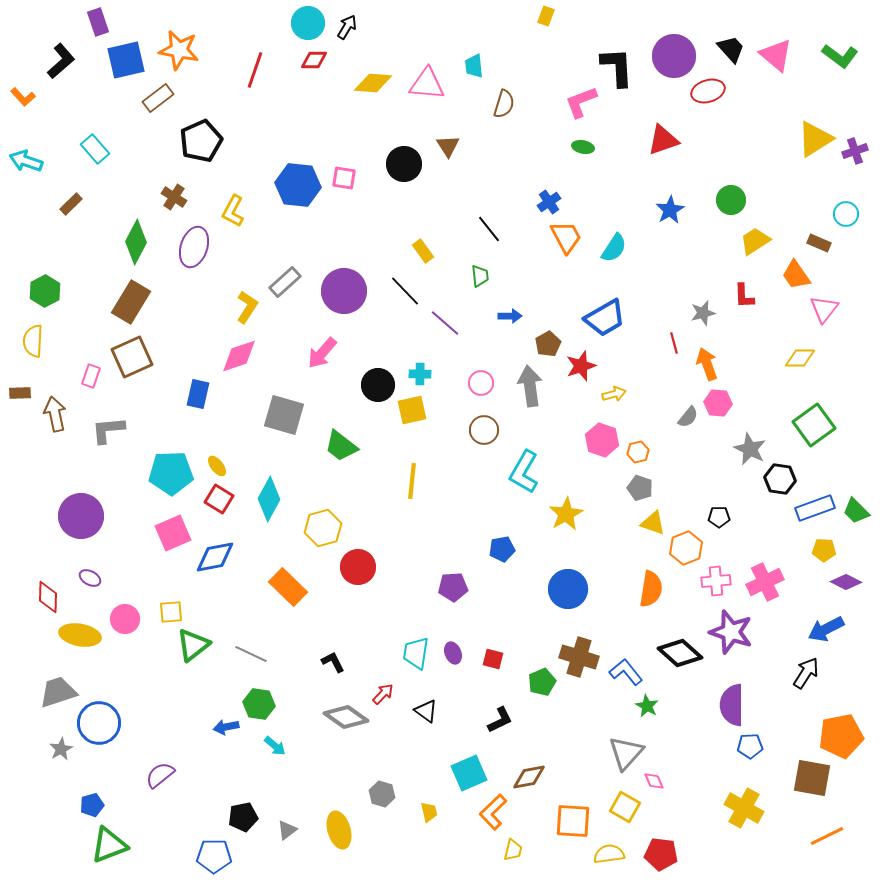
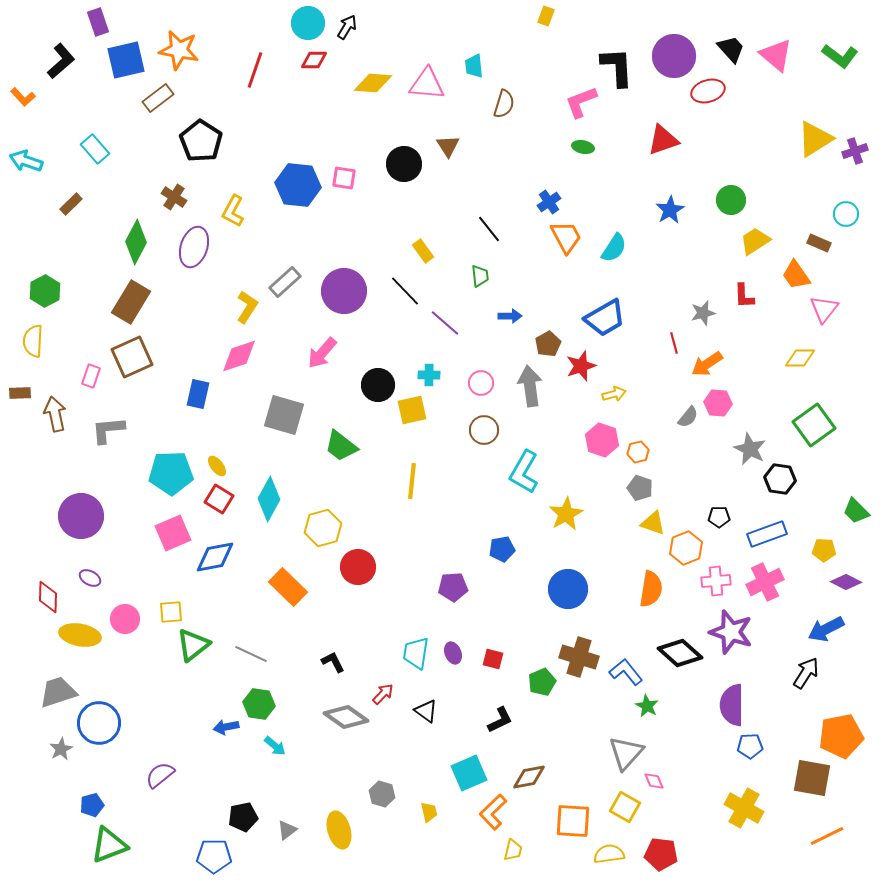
black pentagon at (201, 141): rotated 15 degrees counterclockwise
orange arrow at (707, 364): rotated 104 degrees counterclockwise
cyan cross at (420, 374): moved 9 px right, 1 px down
blue rectangle at (815, 508): moved 48 px left, 26 px down
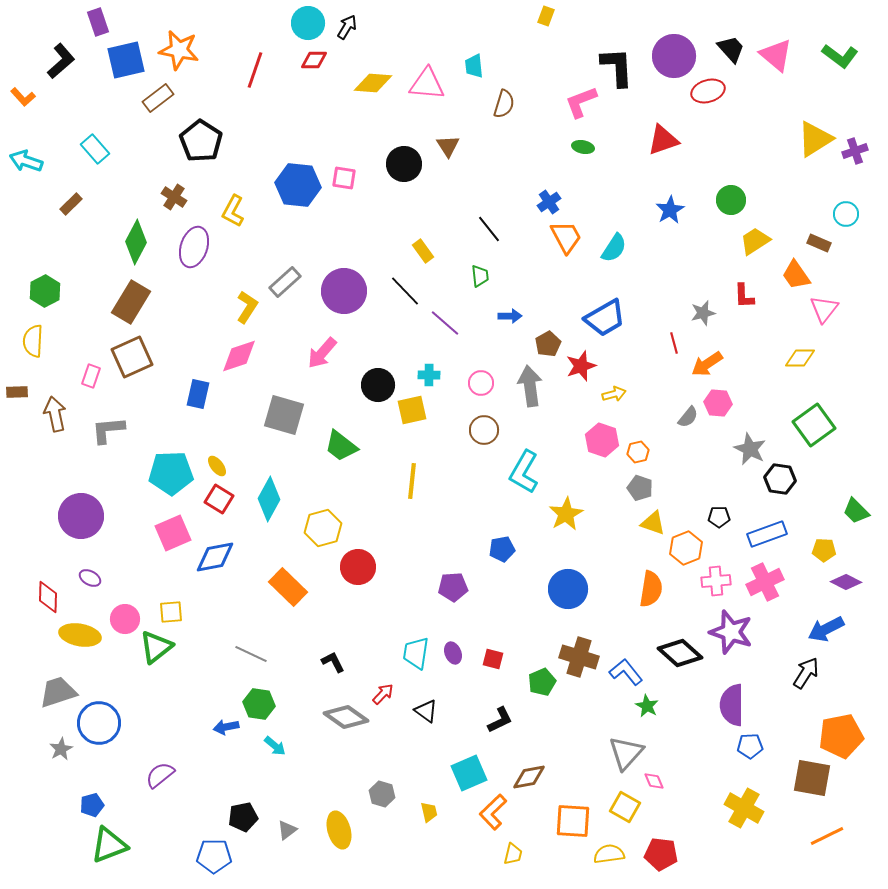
brown rectangle at (20, 393): moved 3 px left, 1 px up
green triangle at (193, 645): moved 37 px left, 2 px down
yellow trapezoid at (513, 850): moved 4 px down
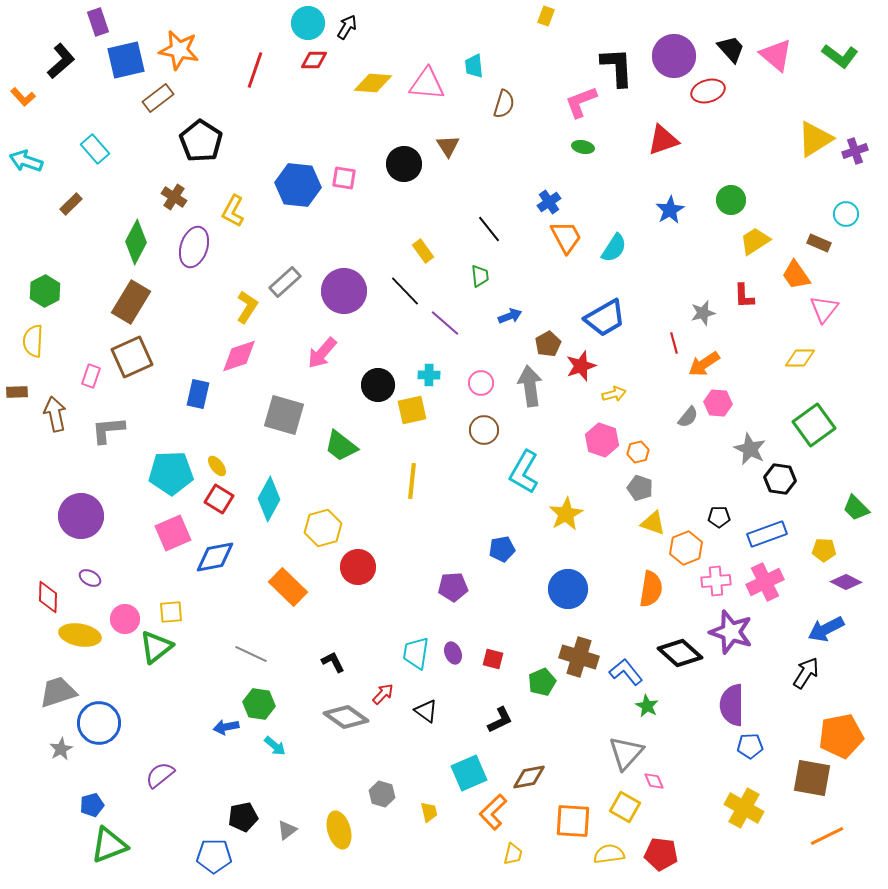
blue arrow at (510, 316): rotated 20 degrees counterclockwise
orange arrow at (707, 364): moved 3 px left
green trapezoid at (856, 511): moved 3 px up
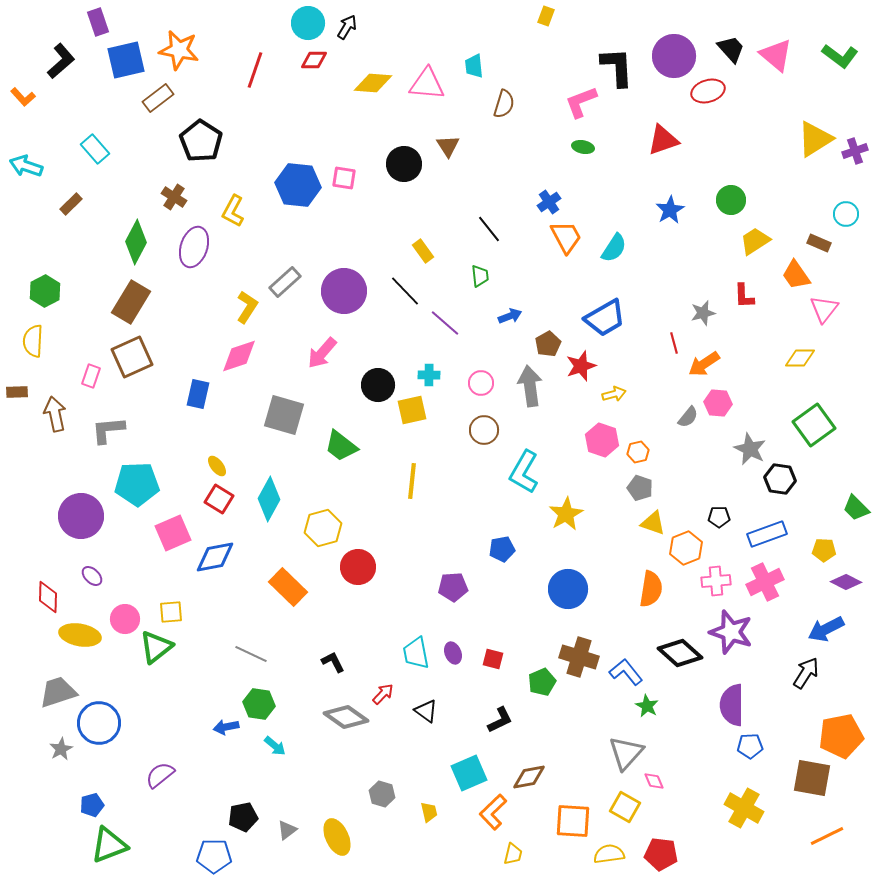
cyan arrow at (26, 161): moved 5 px down
cyan pentagon at (171, 473): moved 34 px left, 11 px down
purple ellipse at (90, 578): moved 2 px right, 2 px up; rotated 15 degrees clockwise
cyan trapezoid at (416, 653): rotated 20 degrees counterclockwise
yellow ellipse at (339, 830): moved 2 px left, 7 px down; rotated 9 degrees counterclockwise
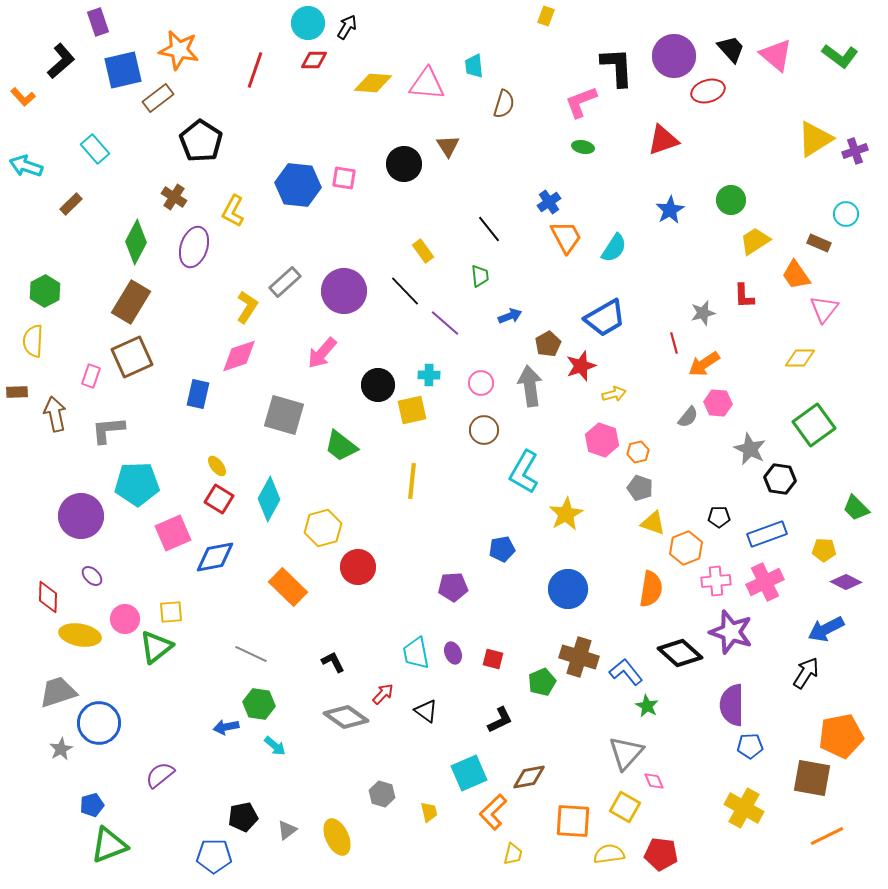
blue square at (126, 60): moved 3 px left, 10 px down
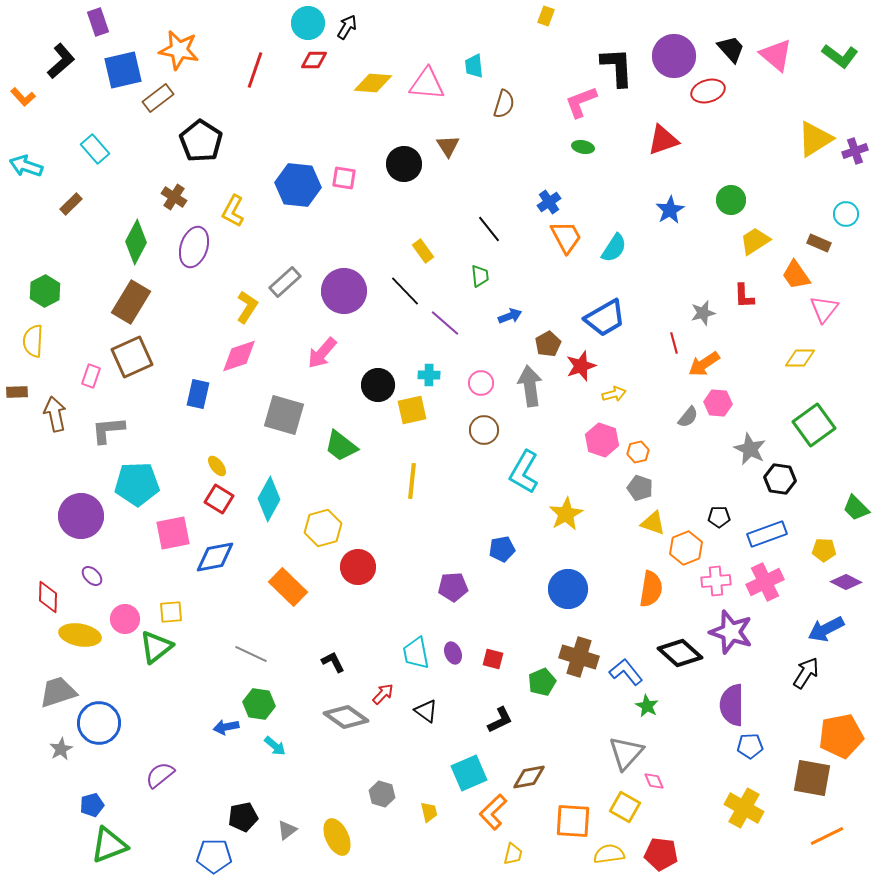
pink square at (173, 533): rotated 12 degrees clockwise
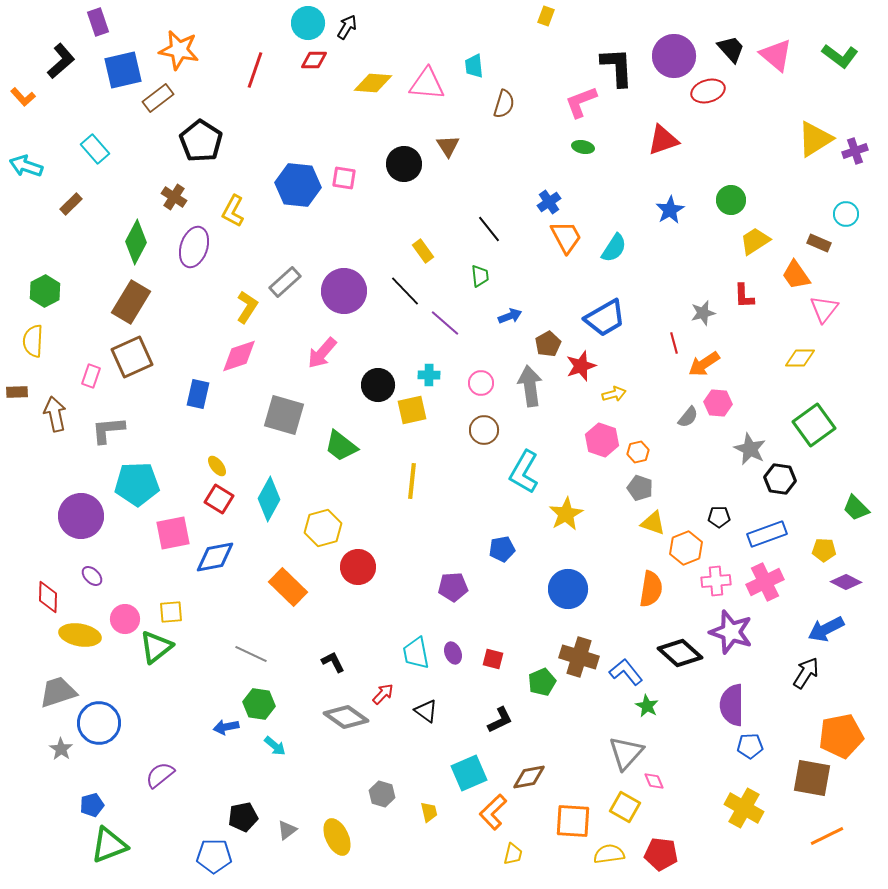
gray star at (61, 749): rotated 10 degrees counterclockwise
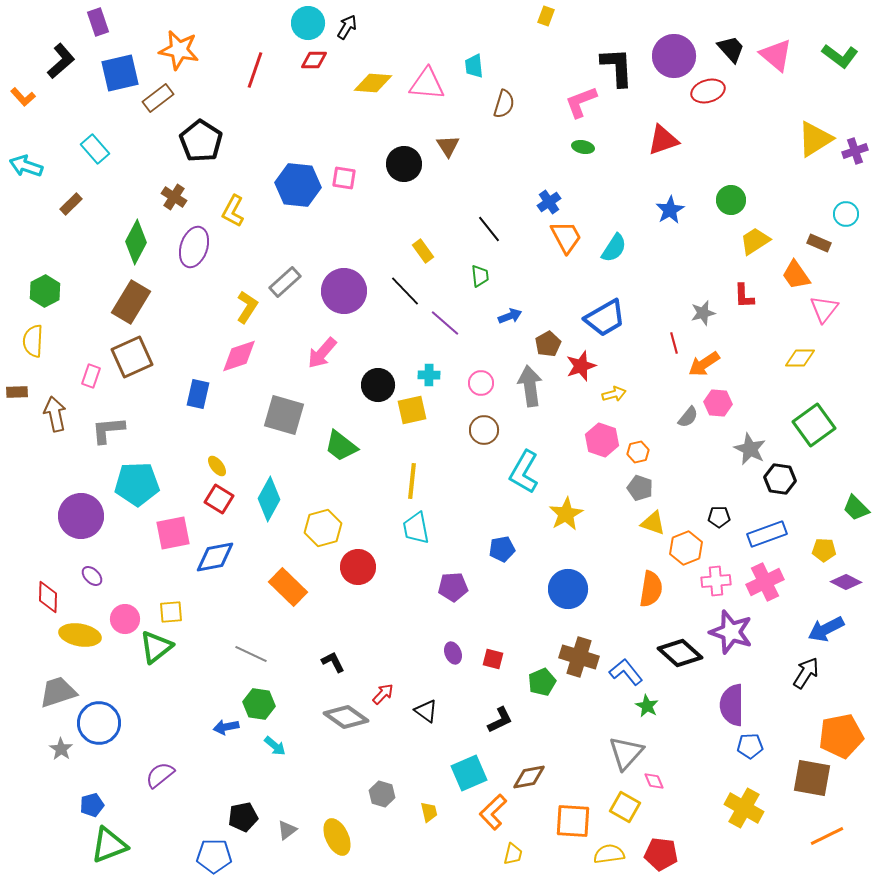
blue square at (123, 70): moved 3 px left, 3 px down
cyan trapezoid at (416, 653): moved 125 px up
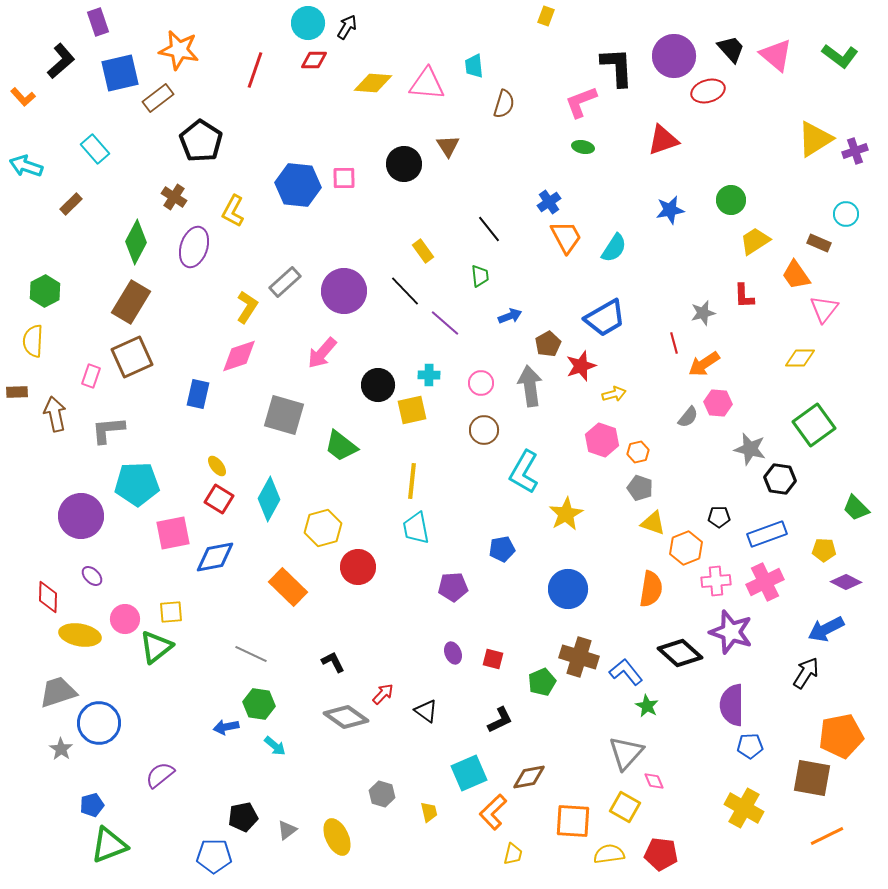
pink square at (344, 178): rotated 10 degrees counterclockwise
blue star at (670, 210): rotated 20 degrees clockwise
gray star at (750, 449): rotated 12 degrees counterclockwise
